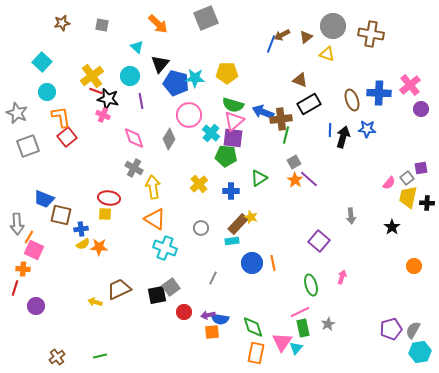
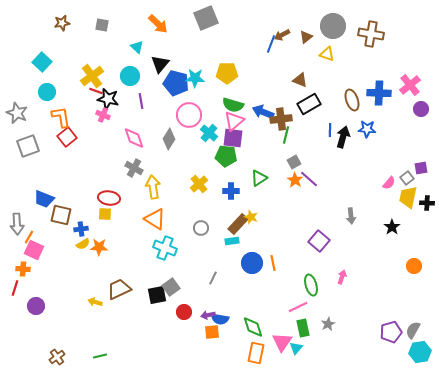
cyan cross at (211, 133): moved 2 px left
pink line at (300, 312): moved 2 px left, 5 px up
purple pentagon at (391, 329): moved 3 px down
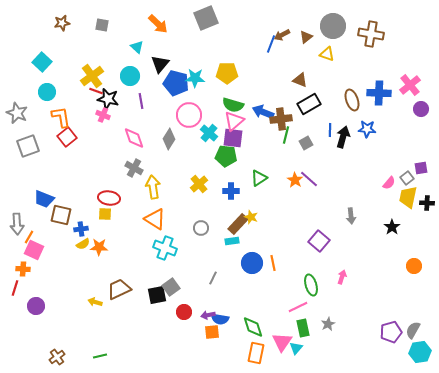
gray square at (294, 162): moved 12 px right, 19 px up
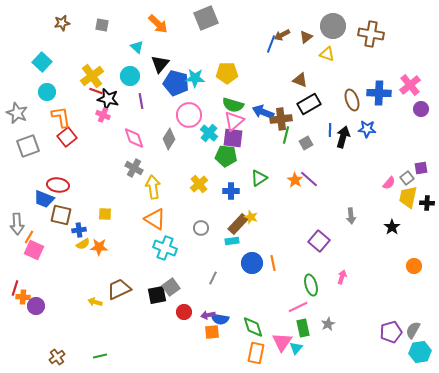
red ellipse at (109, 198): moved 51 px left, 13 px up
blue cross at (81, 229): moved 2 px left, 1 px down
orange cross at (23, 269): moved 28 px down
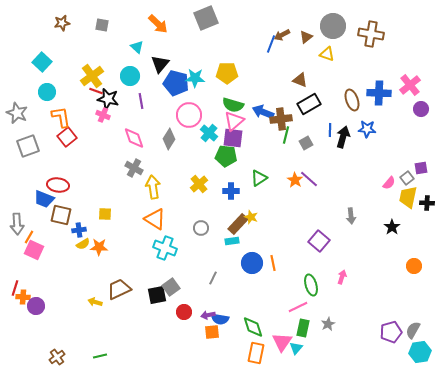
green rectangle at (303, 328): rotated 24 degrees clockwise
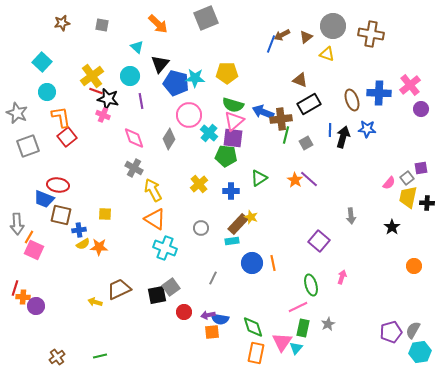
yellow arrow at (153, 187): moved 3 px down; rotated 20 degrees counterclockwise
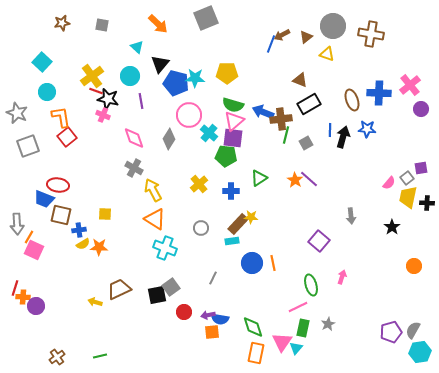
yellow star at (251, 217): rotated 16 degrees counterclockwise
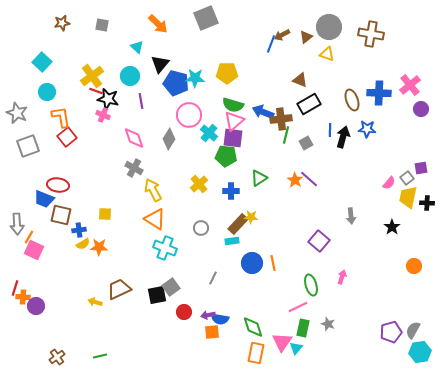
gray circle at (333, 26): moved 4 px left, 1 px down
gray star at (328, 324): rotated 24 degrees counterclockwise
